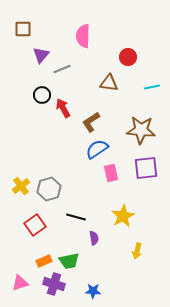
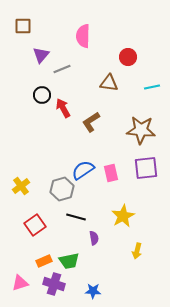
brown square: moved 3 px up
blue semicircle: moved 14 px left, 21 px down
gray hexagon: moved 13 px right
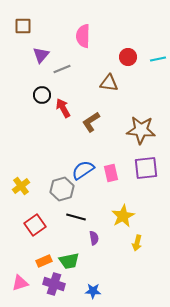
cyan line: moved 6 px right, 28 px up
yellow arrow: moved 8 px up
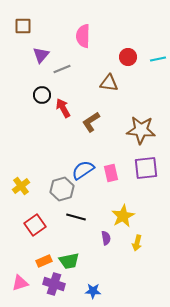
purple semicircle: moved 12 px right
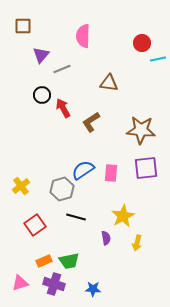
red circle: moved 14 px right, 14 px up
pink rectangle: rotated 18 degrees clockwise
blue star: moved 2 px up
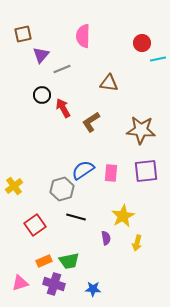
brown square: moved 8 px down; rotated 12 degrees counterclockwise
purple square: moved 3 px down
yellow cross: moved 7 px left
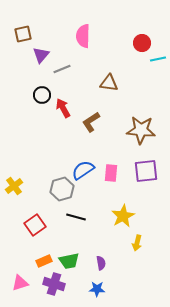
purple semicircle: moved 5 px left, 25 px down
blue star: moved 4 px right
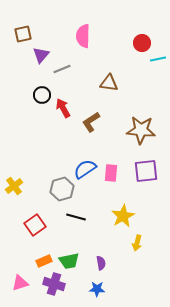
blue semicircle: moved 2 px right, 1 px up
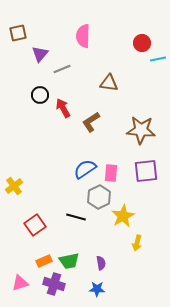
brown square: moved 5 px left, 1 px up
purple triangle: moved 1 px left, 1 px up
black circle: moved 2 px left
gray hexagon: moved 37 px right, 8 px down; rotated 10 degrees counterclockwise
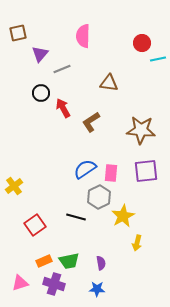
black circle: moved 1 px right, 2 px up
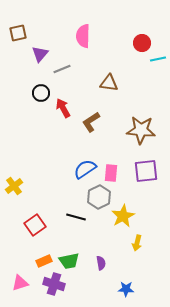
blue star: moved 29 px right
